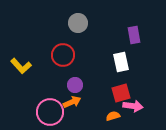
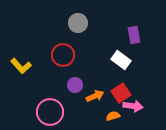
white rectangle: moved 2 px up; rotated 42 degrees counterclockwise
red square: rotated 18 degrees counterclockwise
orange arrow: moved 23 px right, 6 px up
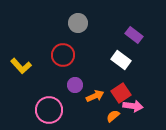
purple rectangle: rotated 42 degrees counterclockwise
pink circle: moved 1 px left, 2 px up
orange semicircle: rotated 24 degrees counterclockwise
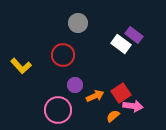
white rectangle: moved 16 px up
pink circle: moved 9 px right
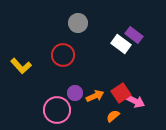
purple circle: moved 8 px down
pink arrow: moved 2 px right, 5 px up; rotated 18 degrees clockwise
pink circle: moved 1 px left
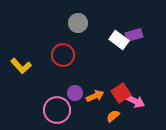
purple rectangle: rotated 54 degrees counterclockwise
white rectangle: moved 2 px left, 4 px up
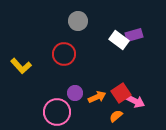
gray circle: moved 2 px up
red circle: moved 1 px right, 1 px up
orange arrow: moved 2 px right, 1 px down
pink circle: moved 2 px down
orange semicircle: moved 3 px right
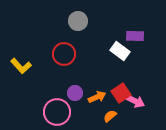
purple rectangle: moved 1 px right, 1 px down; rotated 18 degrees clockwise
white rectangle: moved 1 px right, 11 px down
orange semicircle: moved 6 px left
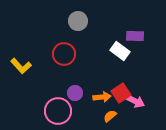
orange arrow: moved 5 px right; rotated 18 degrees clockwise
pink circle: moved 1 px right, 1 px up
